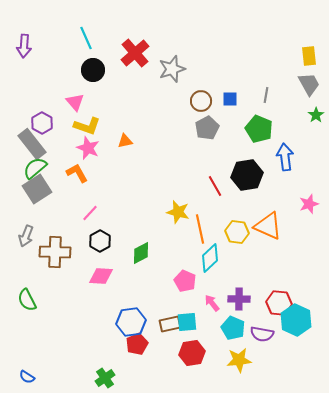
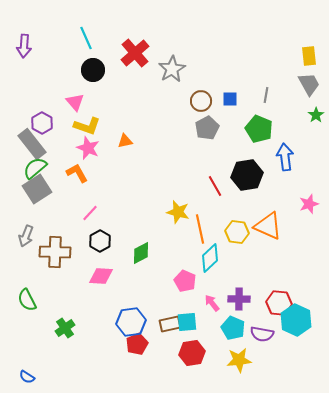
gray star at (172, 69): rotated 12 degrees counterclockwise
green cross at (105, 378): moved 40 px left, 50 px up
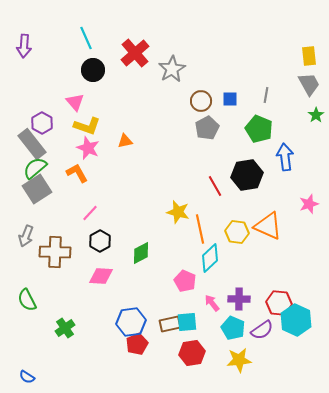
purple semicircle at (262, 334): moved 4 px up; rotated 45 degrees counterclockwise
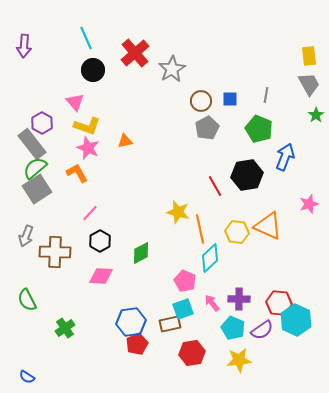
blue arrow at (285, 157): rotated 28 degrees clockwise
cyan square at (187, 322): moved 4 px left, 13 px up; rotated 15 degrees counterclockwise
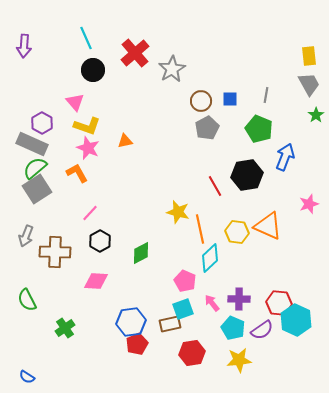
gray rectangle at (32, 144): rotated 28 degrees counterclockwise
pink diamond at (101, 276): moved 5 px left, 5 px down
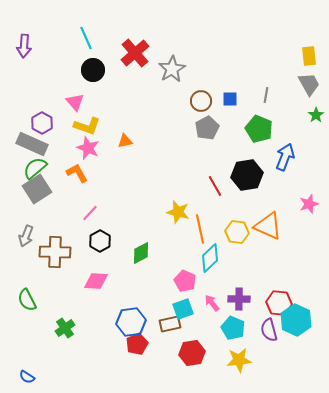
purple semicircle at (262, 330): moved 7 px right; rotated 110 degrees clockwise
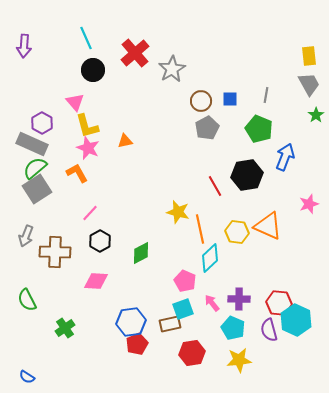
yellow L-shape at (87, 126): rotated 56 degrees clockwise
